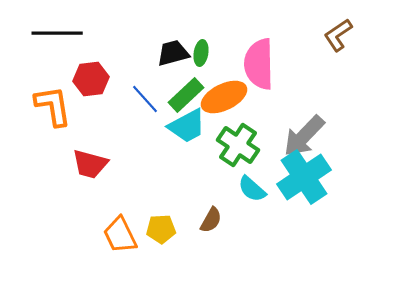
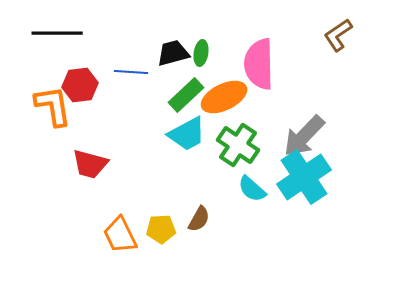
red hexagon: moved 11 px left, 6 px down
blue line: moved 14 px left, 27 px up; rotated 44 degrees counterclockwise
cyan trapezoid: moved 8 px down
brown semicircle: moved 12 px left, 1 px up
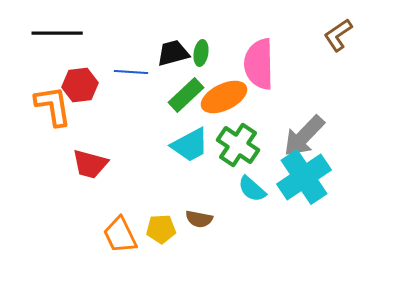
cyan trapezoid: moved 3 px right, 11 px down
brown semicircle: rotated 72 degrees clockwise
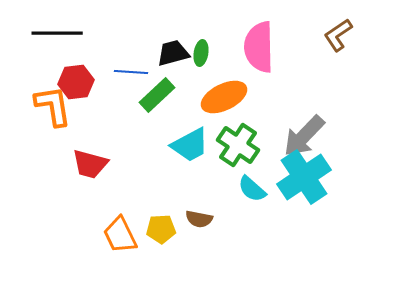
pink semicircle: moved 17 px up
red hexagon: moved 4 px left, 3 px up
green rectangle: moved 29 px left
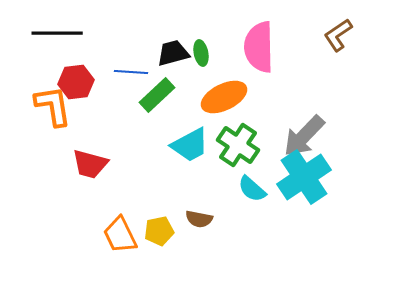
green ellipse: rotated 20 degrees counterclockwise
yellow pentagon: moved 2 px left, 2 px down; rotated 8 degrees counterclockwise
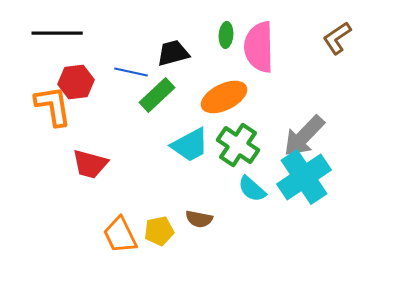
brown L-shape: moved 1 px left, 3 px down
green ellipse: moved 25 px right, 18 px up; rotated 15 degrees clockwise
blue line: rotated 8 degrees clockwise
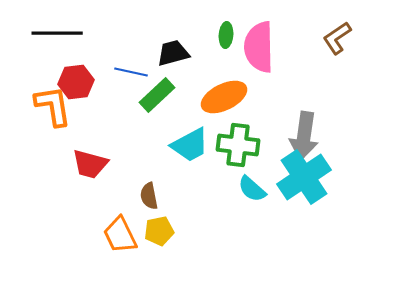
gray arrow: rotated 36 degrees counterclockwise
green cross: rotated 27 degrees counterclockwise
brown semicircle: moved 50 px left, 23 px up; rotated 68 degrees clockwise
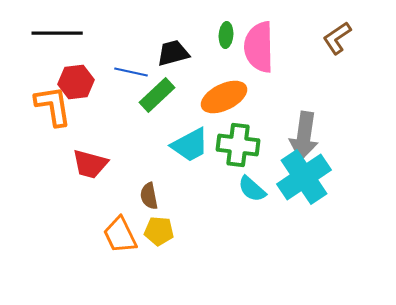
yellow pentagon: rotated 16 degrees clockwise
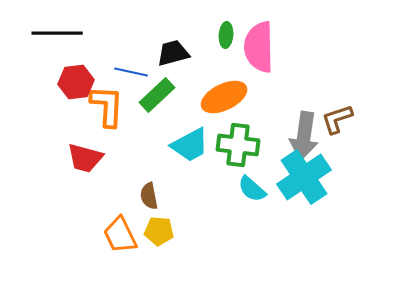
brown L-shape: moved 81 px down; rotated 16 degrees clockwise
orange L-shape: moved 54 px right; rotated 12 degrees clockwise
red trapezoid: moved 5 px left, 6 px up
